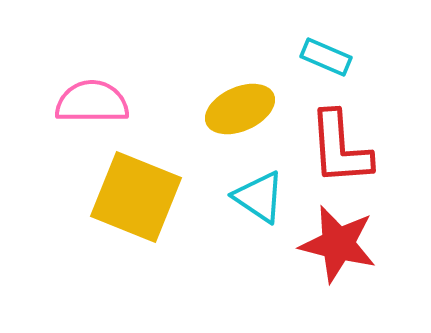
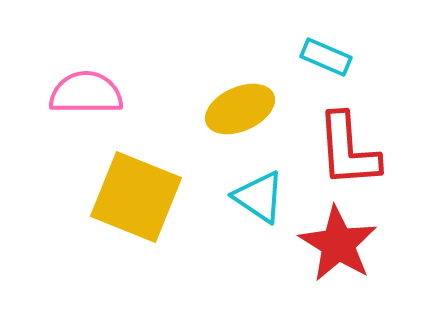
pink semicircle: moved 6 px left, 9 px up
red L-shape: moved 8 px right, 2 px down
red star: rotated 18 degrees clockwise
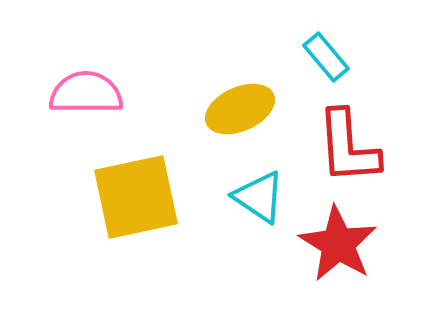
cyan rectangle: rotated 27 degrees clockwise
red L-shape: moved 3 px up
yellow square: rotated 34 degrees counterclockwise
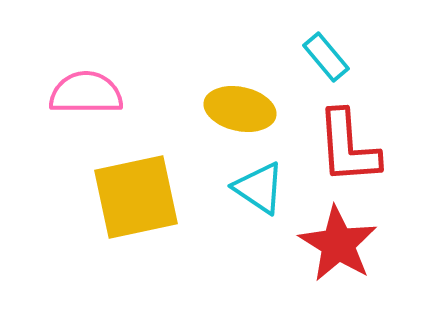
yellow ellipse: rotated 36 degrees clockwise
cyan triangle: moved 9 px up
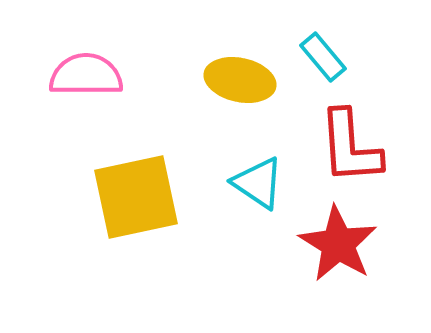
cyan rectangle: moved 3 px left
pink semicircle: moved 18 px up
yellow ellipse: moved 29 px up
red L-shape: moved 2 px right
cyan triangle: moved 1 px left, 5 px up
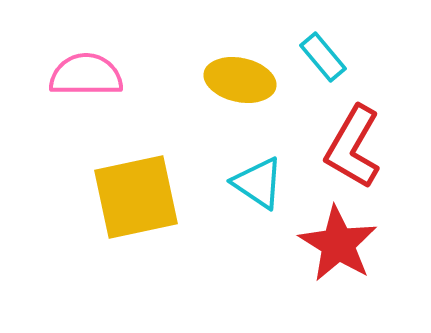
red L-shape: moved 3 px right; rotated 34 degrees clockwise
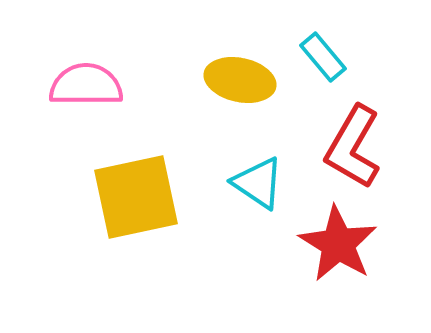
pink semicircle: moved 10 px down
